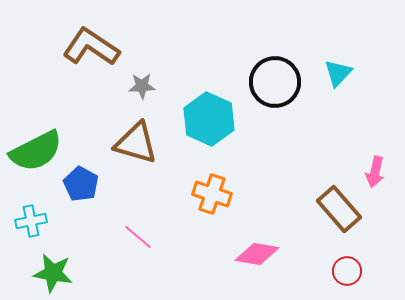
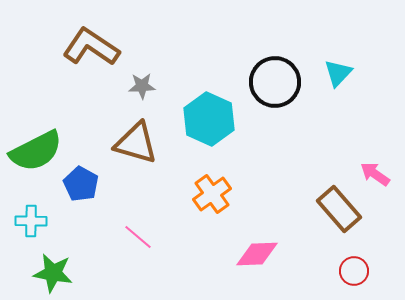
pink arrow: moved 2 px down; rotated 112 degrees clockwise
orange cross: rotated 36 degrees clockwise
cyan cross: rotated 12 degrees clockwise
pink diamond: rotated 12 degrees counterclockwise
red circle: moved 7 px right
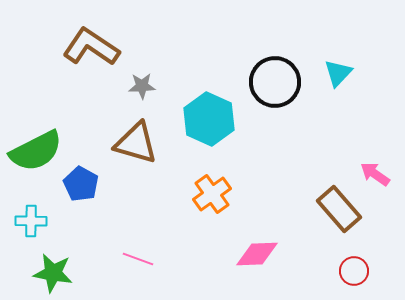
pink line: moved 22 px down; rotated 20 degrees counterclockwise
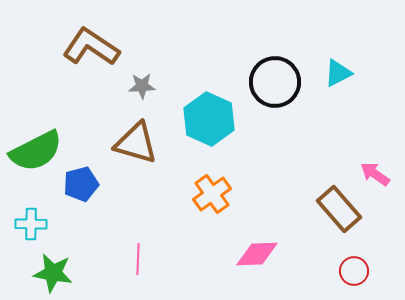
cyan triangle: rotated 20 degrees clockwise
blue pentagon: rotated 28 degrees clockwise
cyan cross: moved 3 px down
pink line: rotated 72 degrees clockwise
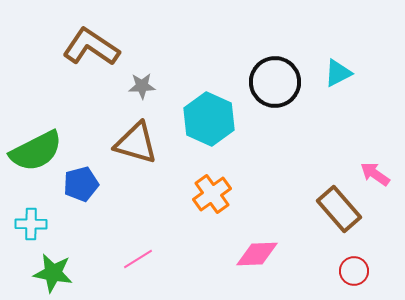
pink line: rotated 56 degrees clockwise
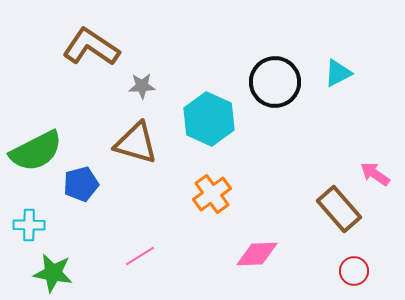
cyan cross: moved 2 px left, 1 px down
pink line: moved 2 px right, 3 px up
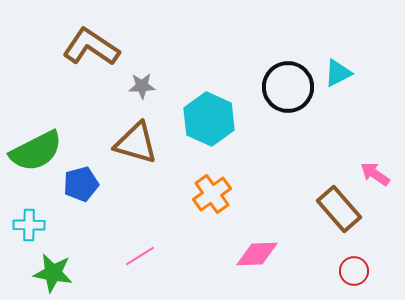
black circle: moved 13 px right, 5 px down
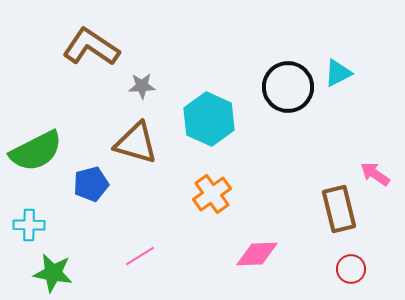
blue pentagon: moved 10 px right
brown rectangle: rotated 27 degrees clockwise
red circle: moved 3 px left, 2 px up
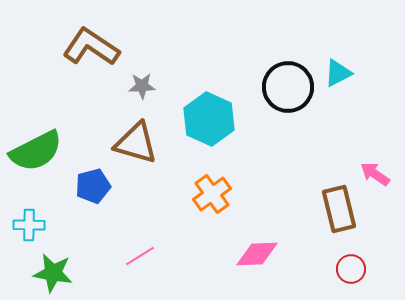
blue pentagon: moved 2 px right, 2 px down
